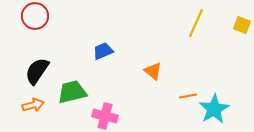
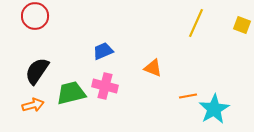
orange triangle: moved 3 px up; rotated 18 degrees counterclockwise
green trapezoid: moved 1 px left, 1 px down
pink cross: moved 30 px up
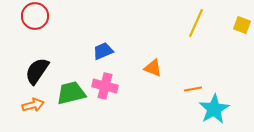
orange line: moved 5 px right, 7 px up
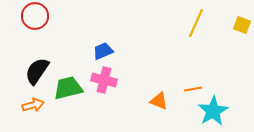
orange triangle: moved 6 px right, 33 px down
pink cross: moved 1 px left, 6 px up
green trapezoid: moved 3 px left, 5 px up
cyan star: moved 1 px left, 2 px down
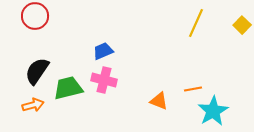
yellow square: rotated 24 degrees clockwise
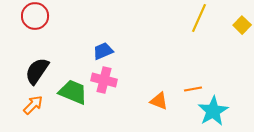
yellow line: moved 3 px right, 5 px up
green trapezoid: moved 5 px right, 4 px down; rotated 36 degrees clockwise
orange arrow: rotated 30 degrees counterclockwise
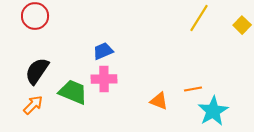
yellow line: rotated 8 degrees clockwise
pink cross: moved 1 px up; rotated 15 degrees counterclockwise
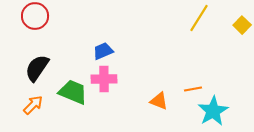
black semicircle: moved 3 px up
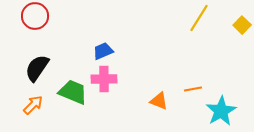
cyan star: moved 8 px right
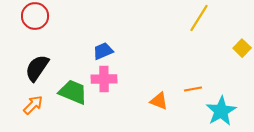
yellow square: moved 23 px down
